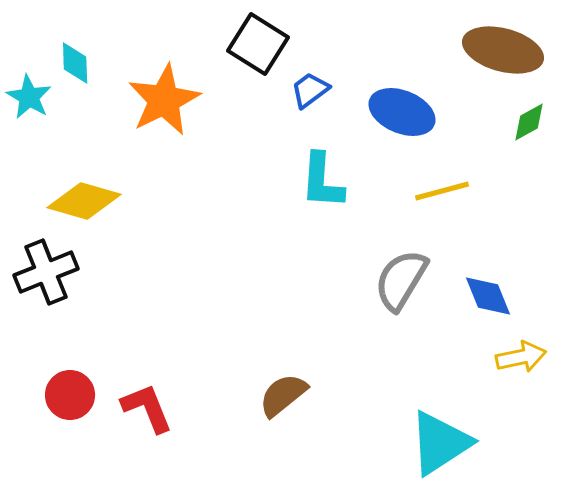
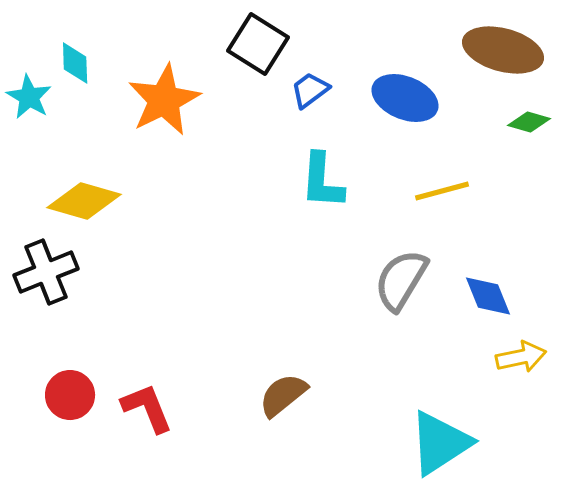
blue ellipse: moved 3 px right, 14 px up
green diamond: rotated 45 degrees clockwise
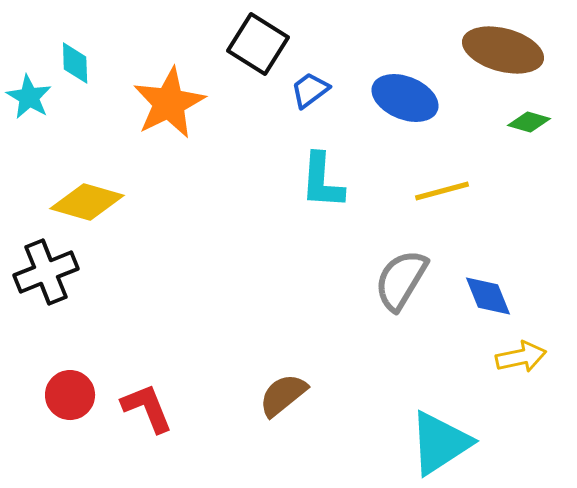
orange star: moved 5 px right, 3 px down
yellow diamond: moved 3 px right, 1 px down
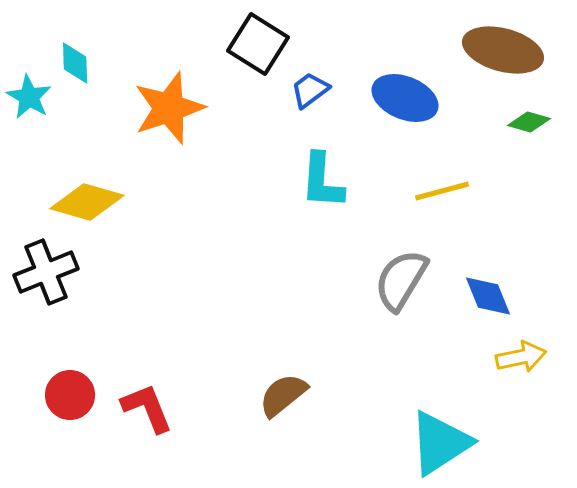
orange star: moved 5 px down; rotated 8 degrees clockwise
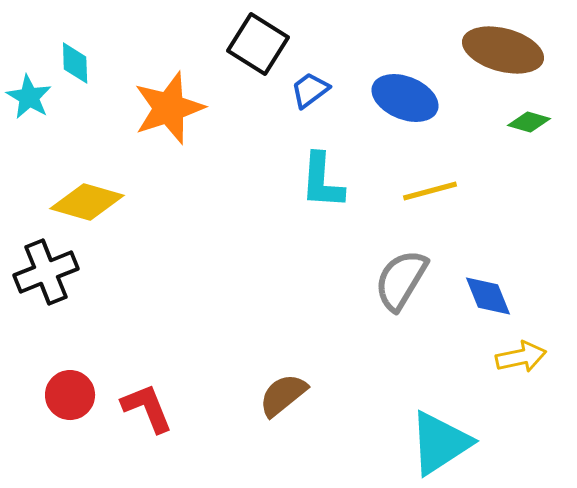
yellow line: moved 12 px left
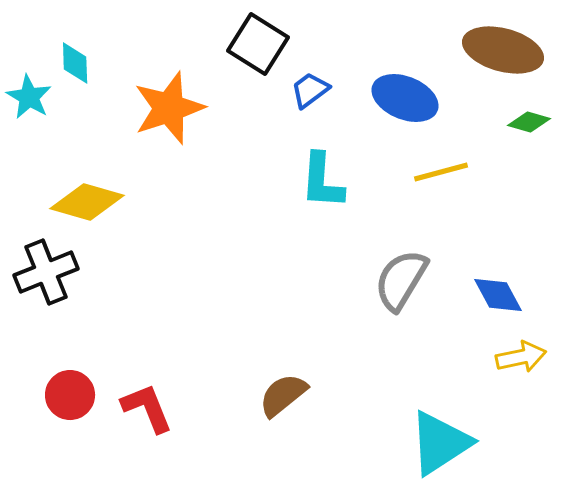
yellow line: moved 11 px right, 19 px up
blue diamond: moved 10 px right, 1 px up; rotated 6 degrees counterclockwise
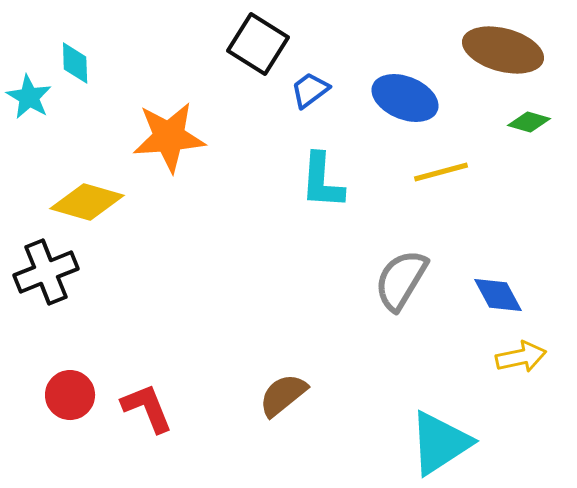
orange star: moved 29 px down; rotated 14 degrees clockwise
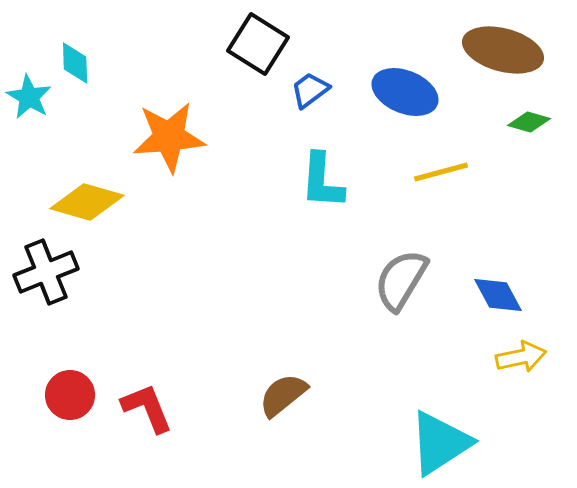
blue ellipse: moved 6 px up
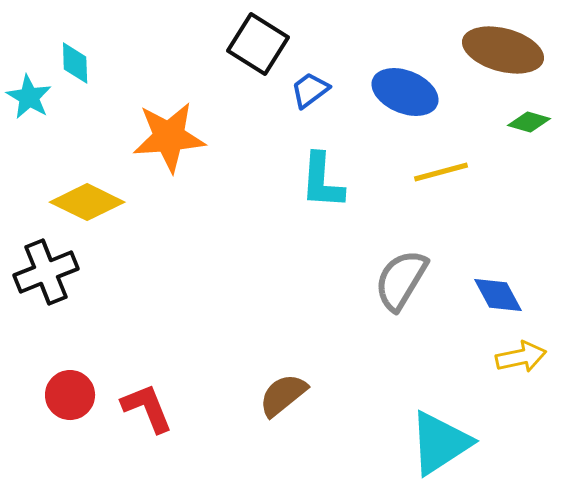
yellow diamond: rotated 10 degrees clockwise
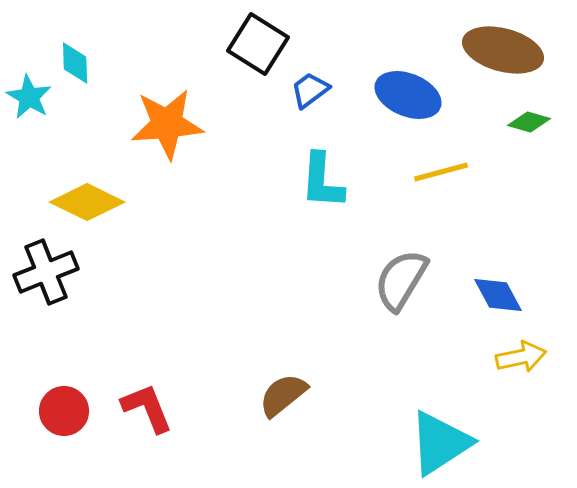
blue ellipse: moved 3 px right, 3 px down
orange star: moved 2 px left, 13 px up
red circle: moved 6 px left, 16 px down
